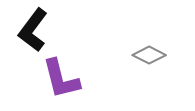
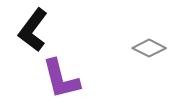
gray diamond: moved 7 px up
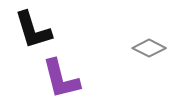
black L-shape: rotated 54 degrees counterclockwise
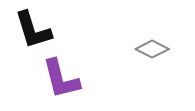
gray diamond: moved 3 px right, 1 px down
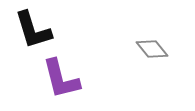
gray diamond: rotated 24 degrees clockwise
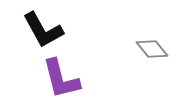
black L-shape: moved 10 px right; rotated 12 degrees counterclockwise
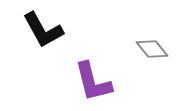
purple L-shape: moved 32 px right, 3 px down
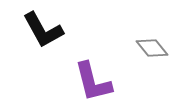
gray diamond: moved 1 px up
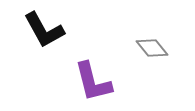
black L-shape: moved 1 px right
